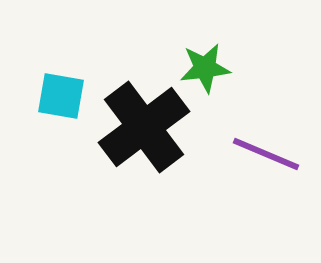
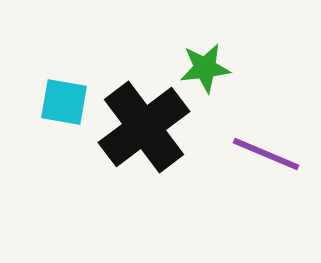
cyan square: moved 3 px right, 6 px down
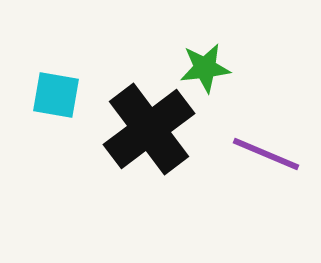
cyan square: moved 8 px left, 7 px up
black cross: moved 5 px right, 2 px down
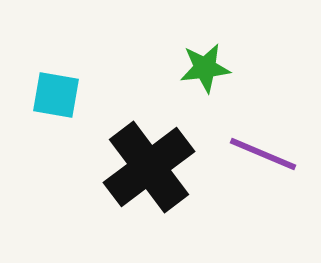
black cross: moved 38 px down
purple line: moved 3 px left
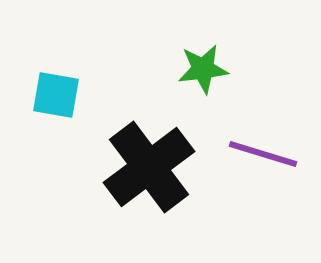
green star: moved 2 px left, 1 px down
purple line: rotated 6 degrees counterclockwise
